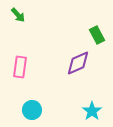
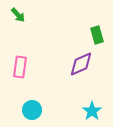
green rectangle: rotated 12 degrees clockwise
purple diamond: moved 3 px right, 1 px down
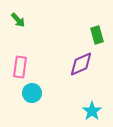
green arrow: moved 5 px down
cyan circle: moved 17 px up
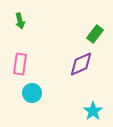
green arrow: moved 2 px right, 1 px down; rotated 28 degrees clockwise
green rectangle: moved 2 px left, 1 px up; rotated 54 degrees clockwise
pink rectangle: moved 3 px up
cyan star: moved 1 px right
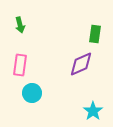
green arrow: moved 4 px down
green rectangle: rotated 30 degrees counterclockwise
pink rectangle: moved 1 px down
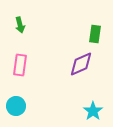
cyan circle: moved 16 px left, 13 px down
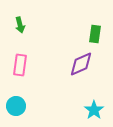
cyan star: moved 1 px right, 1 px up
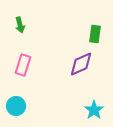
pink rectangle: moved 3 px right; rotated 10 degrees clockwise
